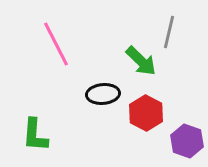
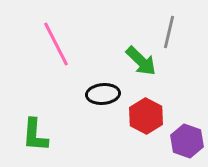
red hexagon: moved 3 px down
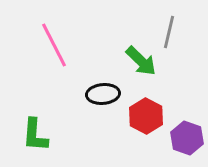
pink line: moved 2 px left, 1 px down
purple hexagon: moved 3 px up
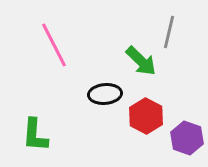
black ellipse: moved 2 px right
